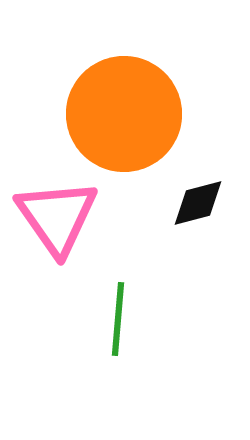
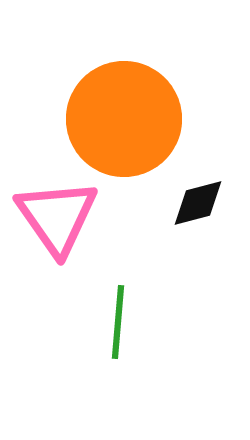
orange circle: moved 5 px down
green line: moved 3 px down
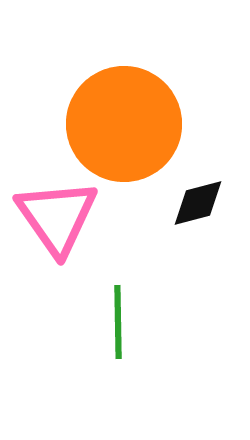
orange circle: moved 5 px down
green line: rotated 6 degrees counterclockwise
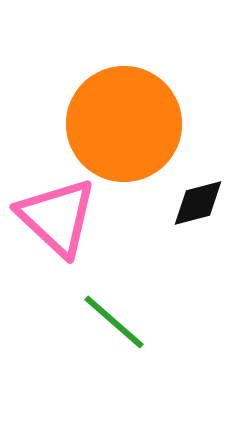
pink triangle: rotated 12 degrees counterclockwise
green line: moved 4 px left; rotated 48 degrees counterclockwise
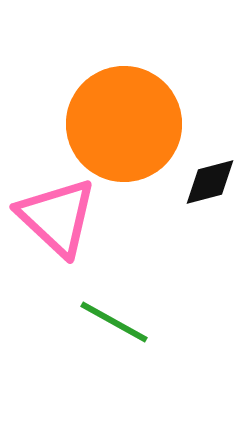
black diamond: moved 12 px right, 21 px up
green line: rotated 12 degrees counterclockwise
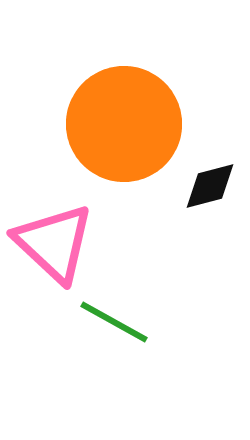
black diamond: moved 4 px down
pink triangle: moved 3 px left, 26 px down
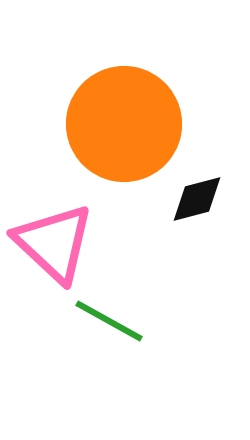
black diamond: moved 13 px left, 13 px down
green line: moved 5 px left, 1 px up
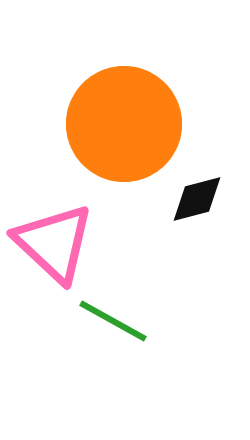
green line: moved 4 px right
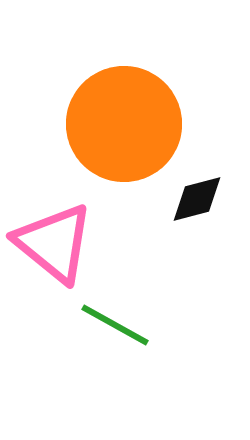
pink triangle: rotated 4 degrees counterclockwise
green line: moved 2 px right, 4 px down
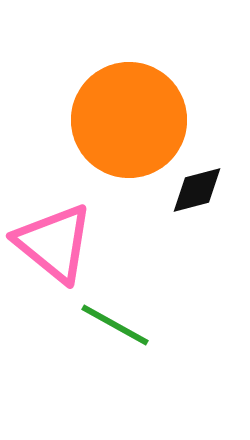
orange circle: moved 5 px right, 4 px up
black diamond: moved 9 px up
